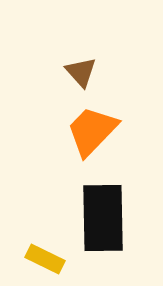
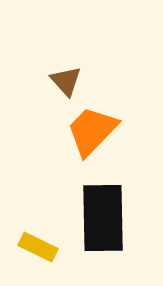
brown triangle: moved 15 px left, 9 px down
yellow rectangle: moved 7 px left, 12 px up
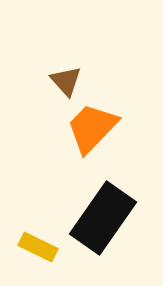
orange trapezoid: moved 3 px up
black rectangle: rotated 36 degrees clockwise
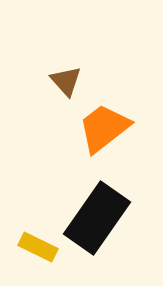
orange trapezoid: moved 12 px right; rotated 8 degrees clockwise
black rectangle: moved 6 px left
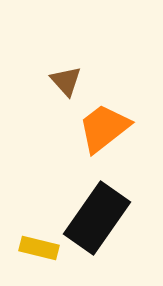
yellow rectangle: moved 1 px right, 1 px down; rotated 12 degrees counterclockwise
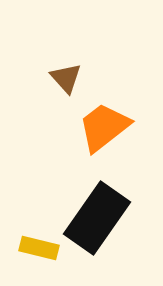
brown triangle: moved 3 px up
orange trapezoid: moved 1 px up
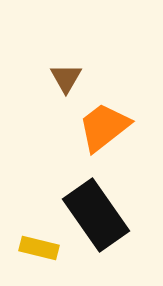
brown triangle: rotated 12 degrees clockwise
black rectangle: moved 1 px left, 3 px up; rotated 70 degrees counterclockwise
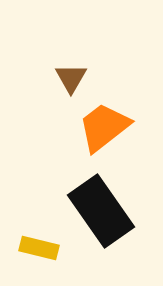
brown triangle: moved 5 px right
black rectangle: moved 5 px right, 4 px up
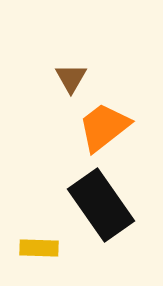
black rectangle: moved 6 px up
yellow rectangle: rotated 12 degrees counterclockwise
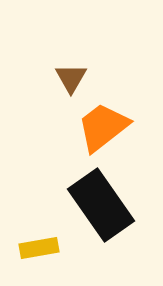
orange trapezoid: moved 1 px left
yellow rectangle: rotated 12 degrees counterclockwise
